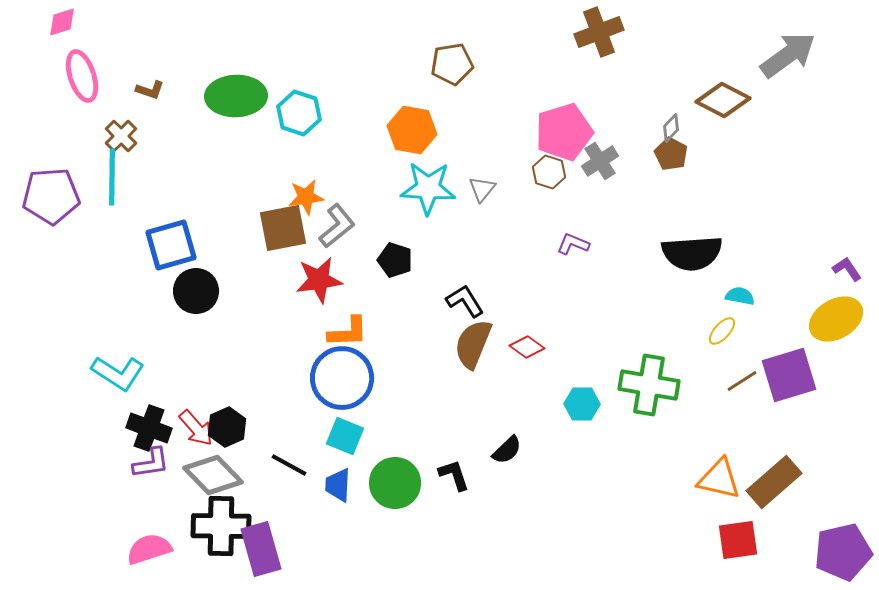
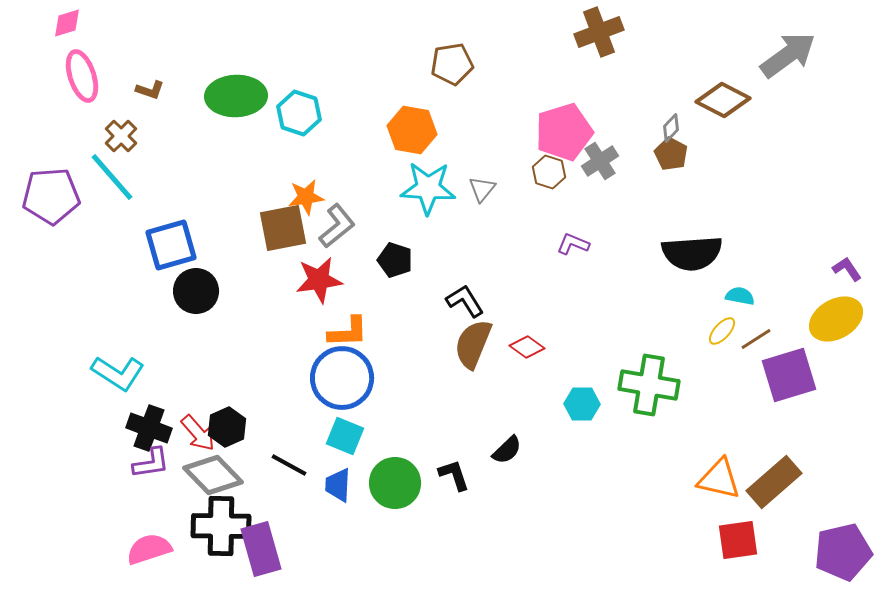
pink diamond at (62, 22): moved 5 px right, 1 px down
cyan line at (112, 177): rotated 42 degrees counterclockwise
brown line at (742, 381): moved 14 px right, 42 px up
red arrow at (196, 428): moved 2 px right, 5 px down
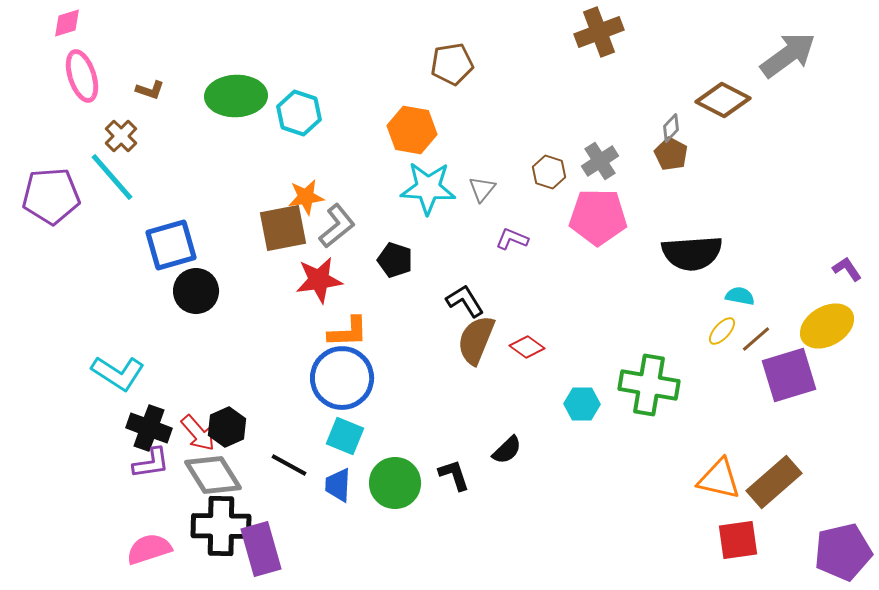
pink pentagon at (564, 132): moved 34 px right, 85 px down; rotated 18 degrees clockwise
purple L-shape at (573, 244): moved 61 px left, 5 px up
yellow ellipse at (836, 319): moved 9 px left, 7 px down
brown line at (756, 339): rotated 8 degrees counterclockwise
brown semicircle at (473, 344): moved 3 px right, 4 px up
gray diamond at (213, 475): rotated 12 degrees clockwise
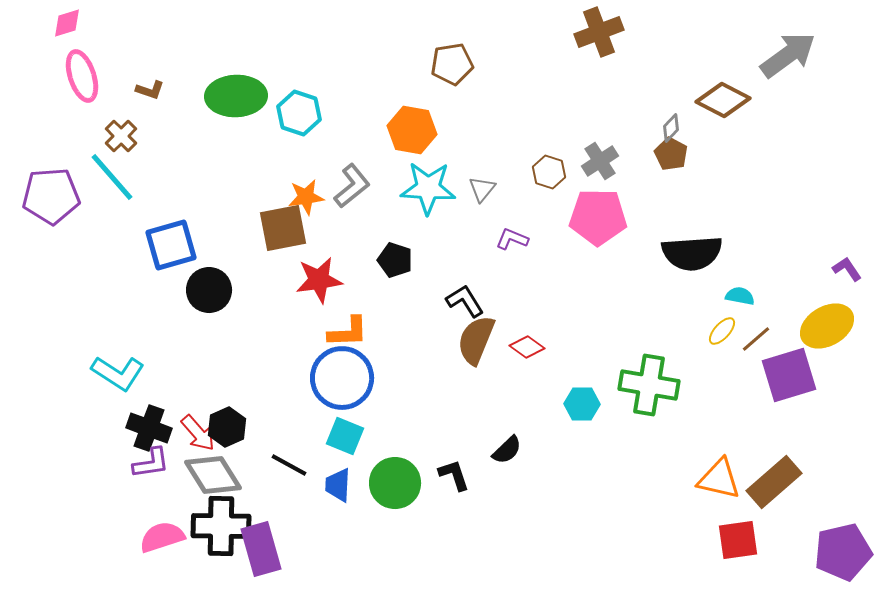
gray L-shape at (337, 226): moved 15 px right, 40 px up
black circle at (196, 291): moved 13 px right, 1 px up
pink semicircle at (149, 549): moved 13 px right, 12 px up
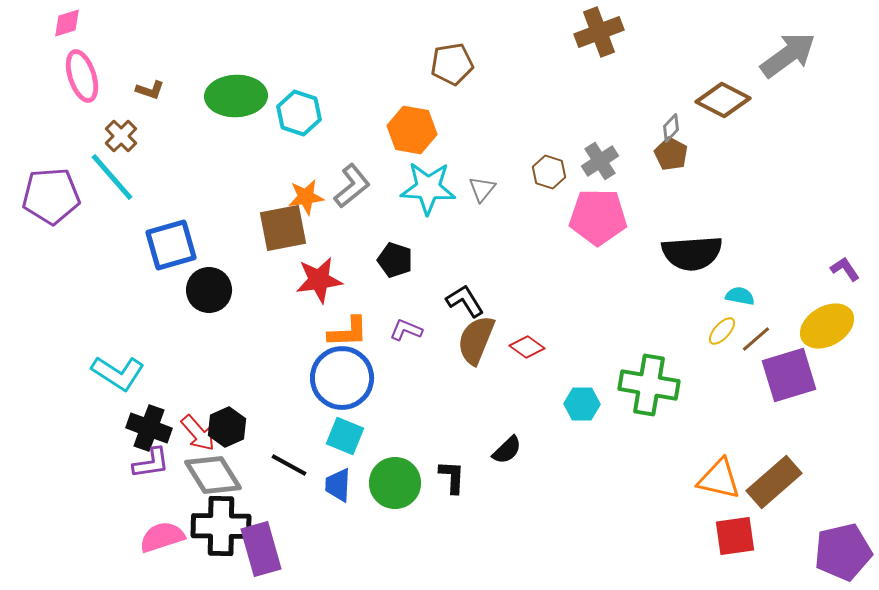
purple L-shape at (512, 239): moved 106 px left, 91 px down
purple L-shape at (847, 269): moved 2 px left
black L-shape at (454, 475): moved 2 px left, 2 px down; rotated 21 degrees clockwise
red square at (738, 540): moved 3 px left, 4 px up
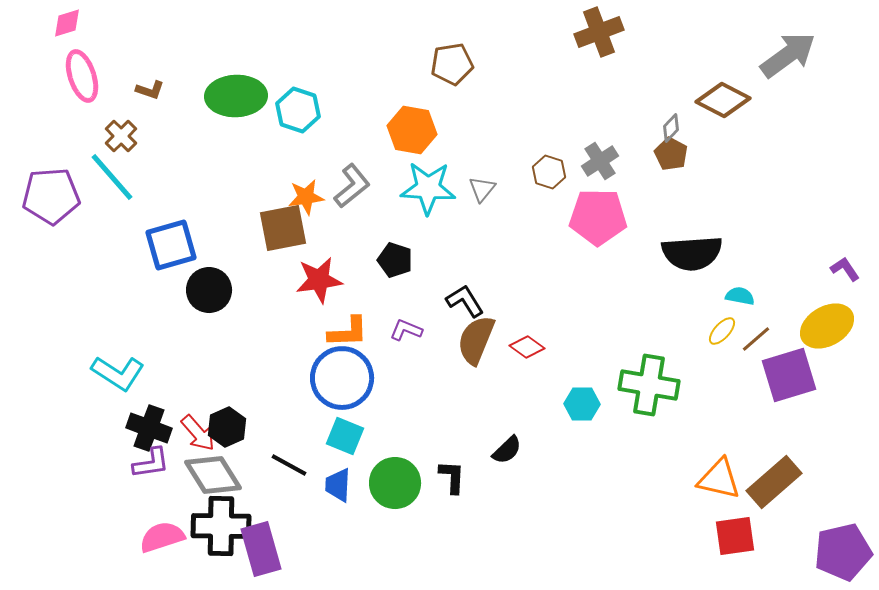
cyan hexagon at (299, 113): moved 1 px left, 3 px up
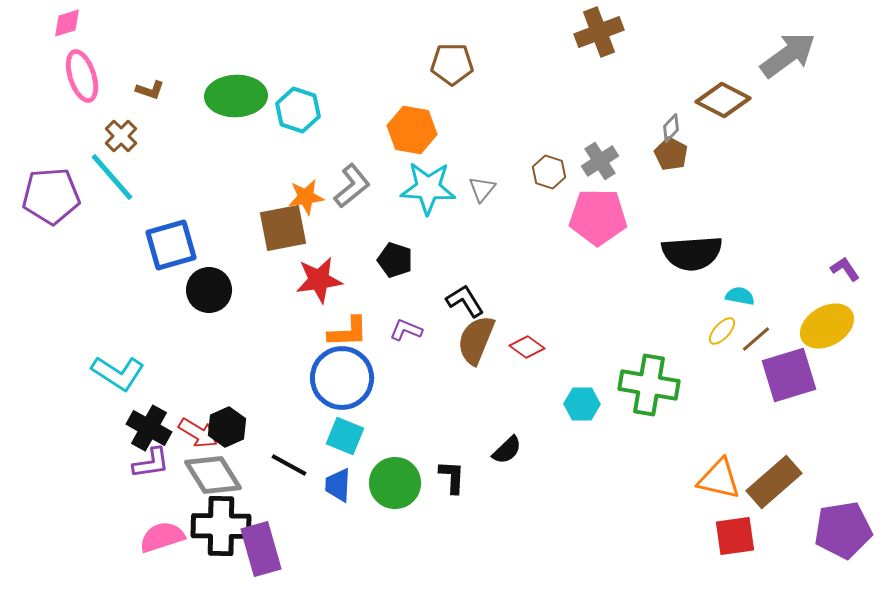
brown pentagon at (452, 64): rotated 9 degrees clockwise
black cross at (149, 428): rotated 9 degrees clockwise
red arrow at (198, 433): rotated 18 degrees counterclockwise
purple pentagon at (843, 552): moved 22 px up; rotated 4 degrees clockwise
